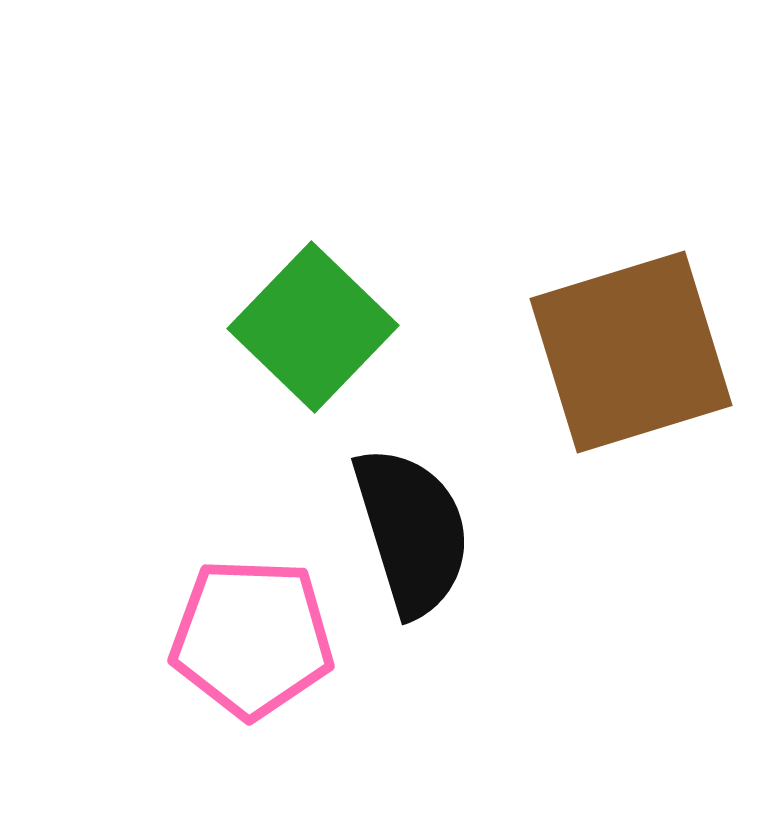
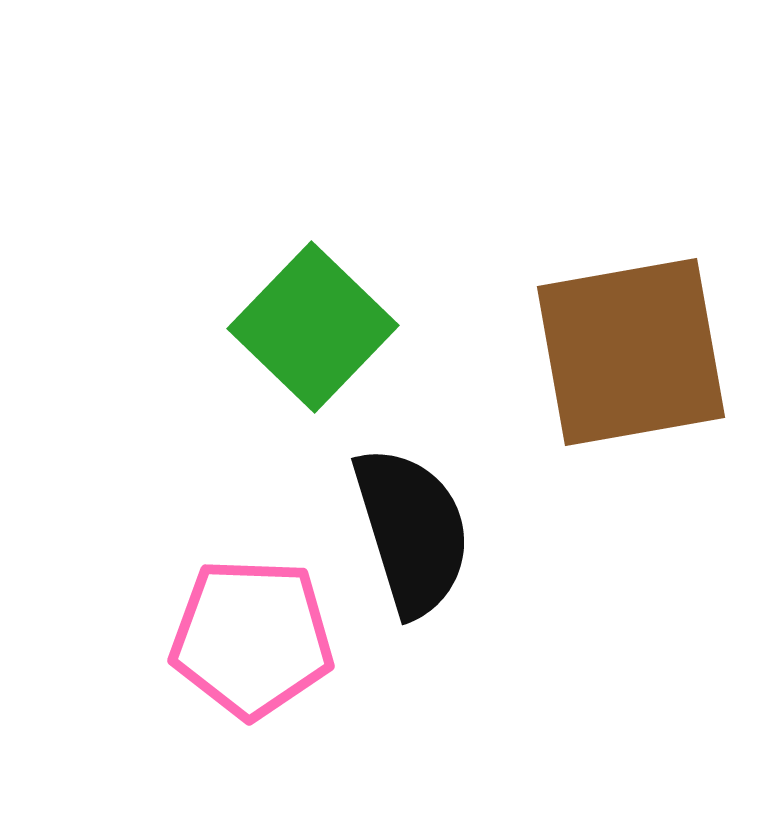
brown square: rotated 7 degrees clockwise
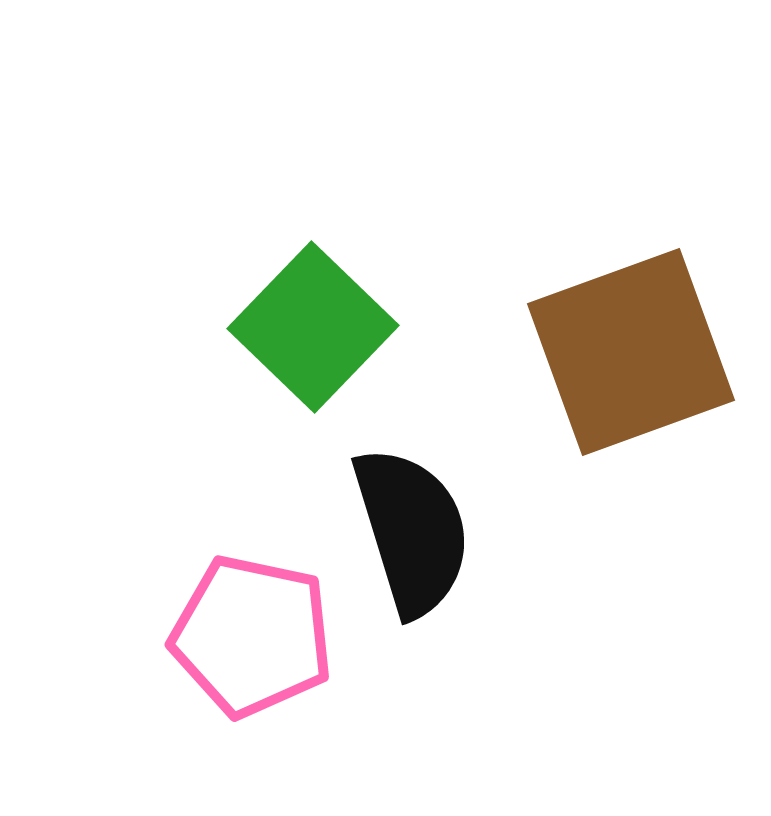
brown square: rotated 10 degrees counterclockwise
pink pentagon: moved 2 px up; rotated 10 degrees clockwise
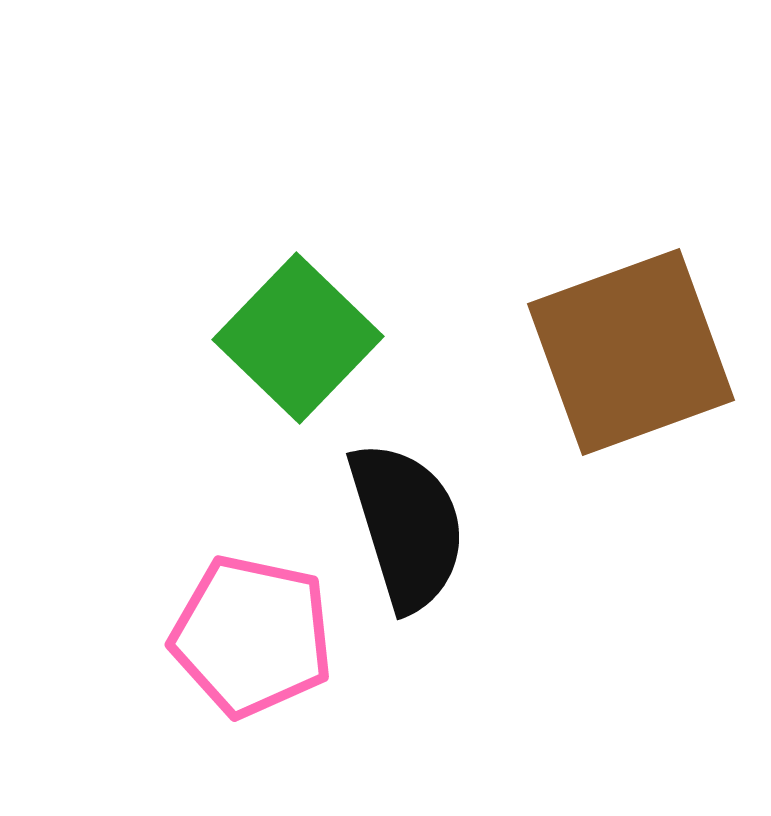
green square: moved 15 px left, 11 px down
black semicircle: moved 5 px left, 5 px up
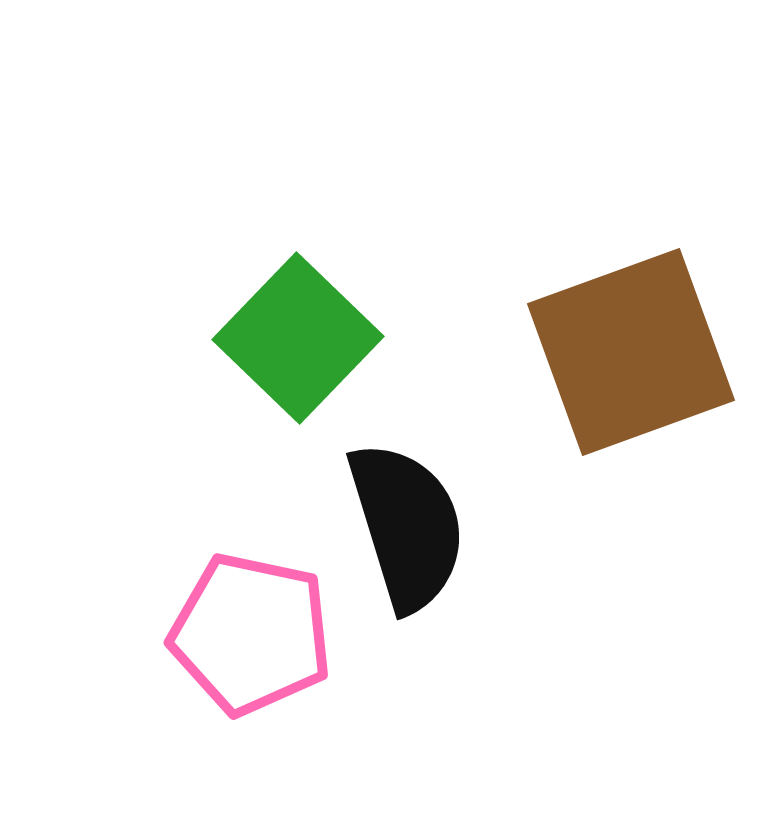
pink pentagon: moved 1 px left, 2 px up
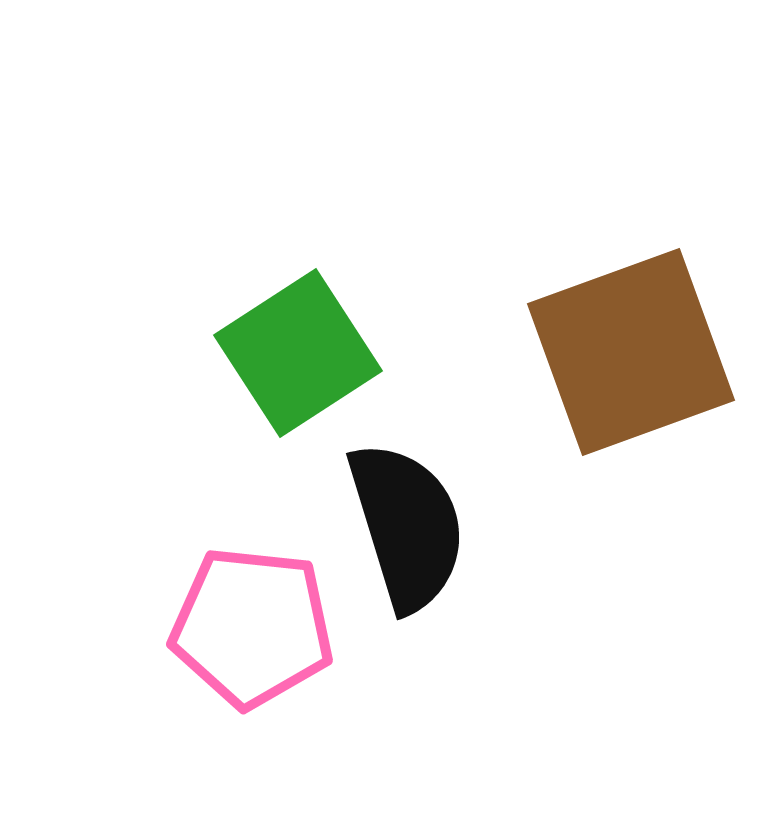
green square: moved 15 px down; rotated 13 degrees clockwise
pink pentagon: moved 1 px right, 7 px up; rotated 6 degrees counterclockwise
